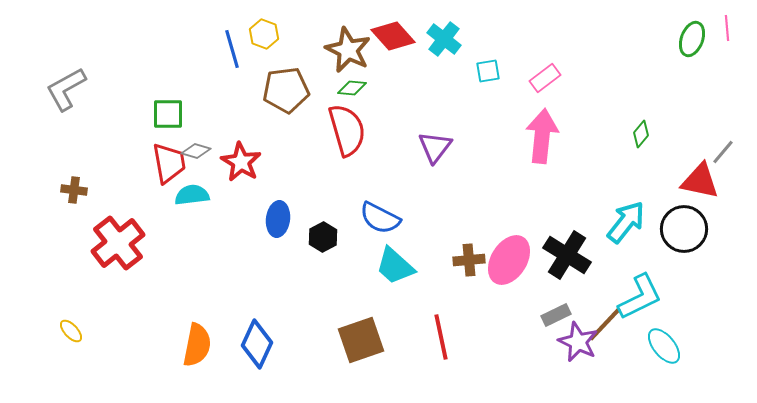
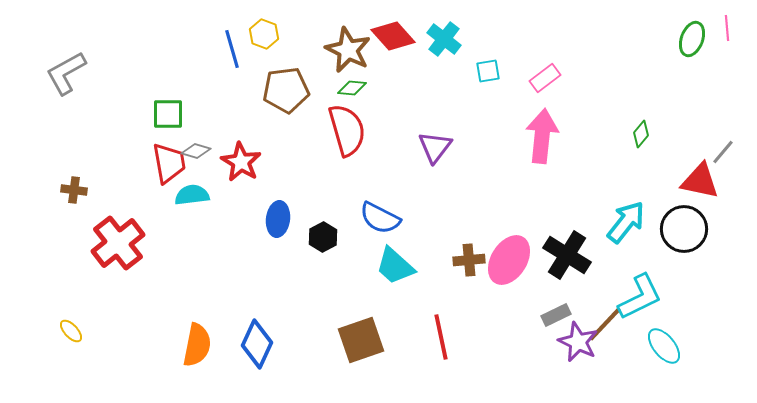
gray L-shape at (66, 89): moved 16 px up
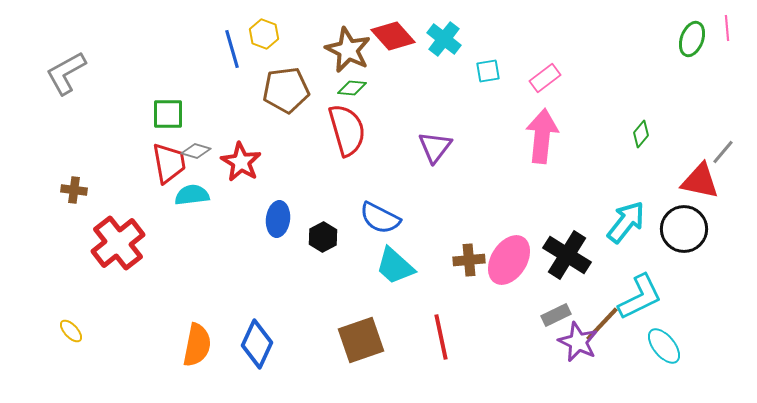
brown line at (605, 324): moved 3 px left
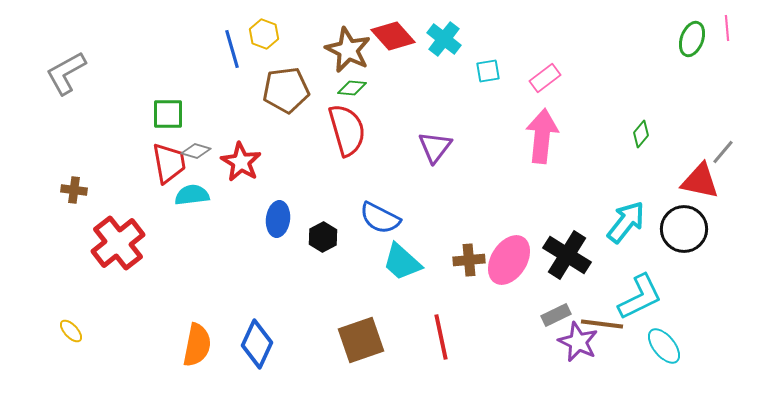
cyan trapezoid at (395, 266): moved 7 px right, 4 px up
brown line at (602, 324): rotated 54 degrees clockwise
